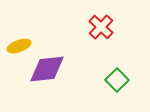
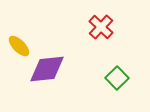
yellow ellipse: rotated 65 degrees clockwise
green square: moved 2 px up
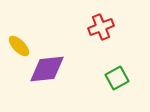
red cross: rotated 25 degrees clockwise
green square: rotated 15 degrees clockwise
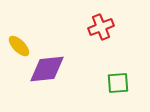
green square: moved 1 px right, 5 px down; rotated 25 degrees clockwise
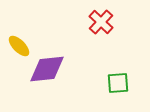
red cross: moved 5 px up; rotated 25 degrees counterclockwise
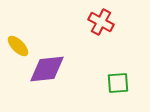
red cross: rotated 15 degrees counterclockwise
yellow ellipse: moved 1 px left
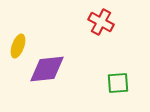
yellow ellipse: rotated 65 degrees clockwise
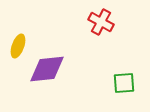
green square: moved 6 px right
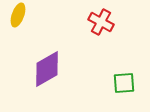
yellow ellipse: moved 31 px up
purple diamond: rotated 24 degrees counterclockwise
